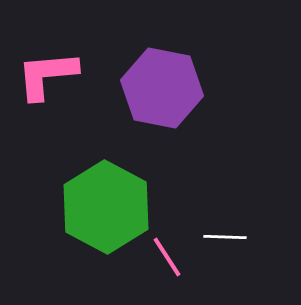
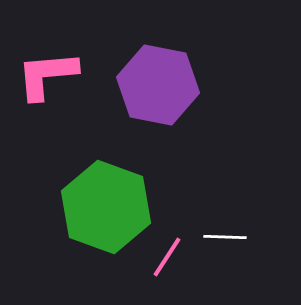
purple hexagon: moved 4 px left, 3 px up
green hexagon: rotated 8 degrees counterclockwise
pink line: rotated 66 degrees clockwise
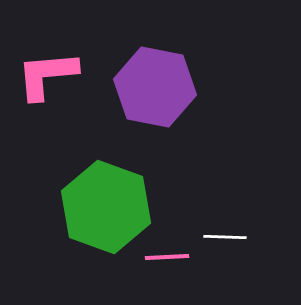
purple hexagon: moved 3 px left, 2 px down
pink line: rotated 54 degrees clockwise
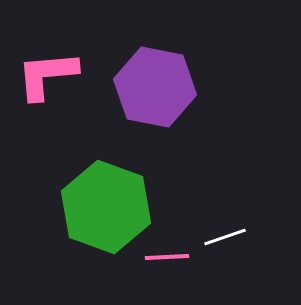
white line: rotated 21 degrees counterclockwise
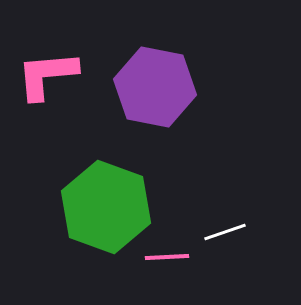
white line: moved 5 px up
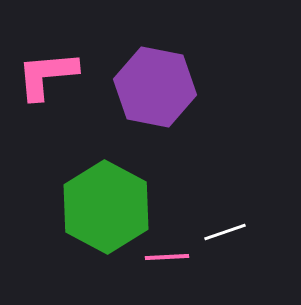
green hexagon: rotated 8 degrees clockwise
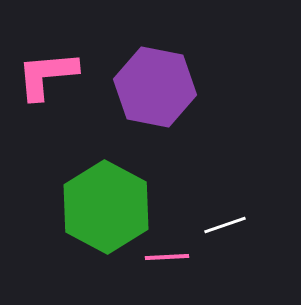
white line: moved 7 px up
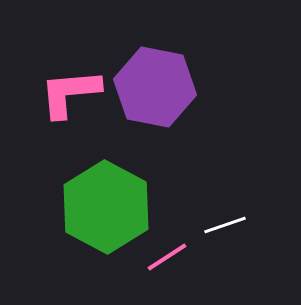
pink L-shape: moved 23 px right, 18 px down
pink line: rotated 30 degrees counterclockwise
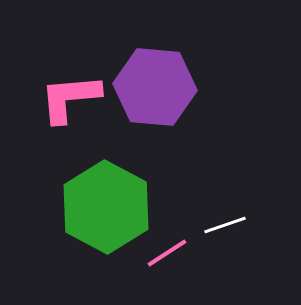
purple hexagon: rotated 6 degrees counterclockwise
pink L-shape: moved 5 px down
pink line: moved 4 px up
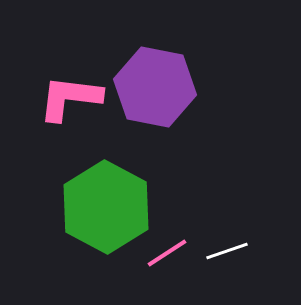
purple hexagon: rotated 6 degrees clockwise
pink L-shape: rotated 12 degrees clockwise
white line: moved 2 px right, 26 px down
